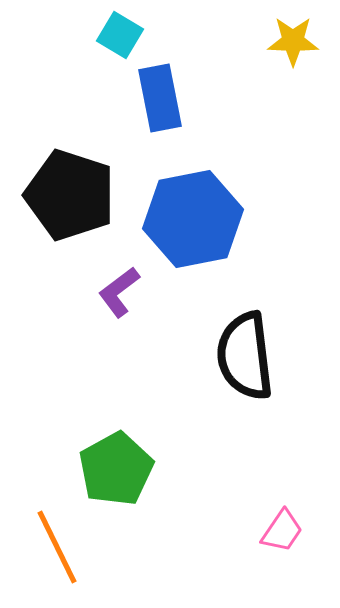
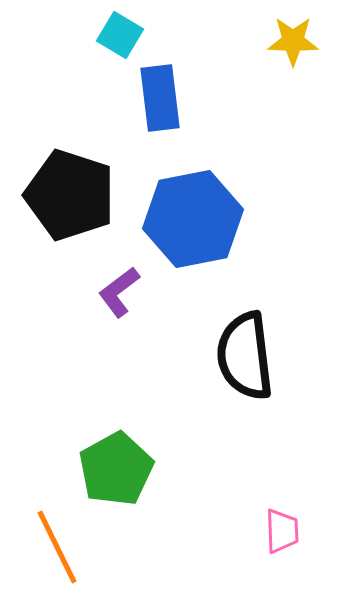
blue rectangle: rotated 4 degrees clockwise
pink trapezoid: rotated 36 degrees counterclockwise
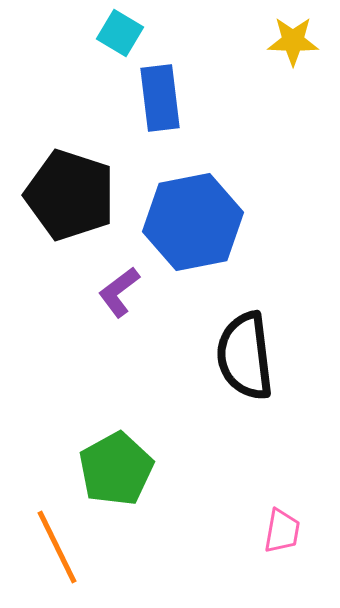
cyan square: moved 2 px up
blue hexagon: moved 3 px down
pink trapezoid: rotated 12 degrees clockwise
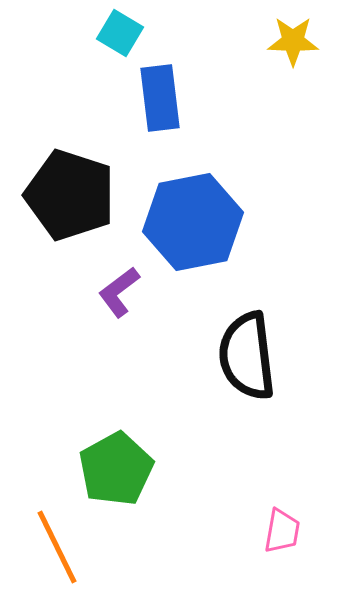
black semicircle: moved 2 px right
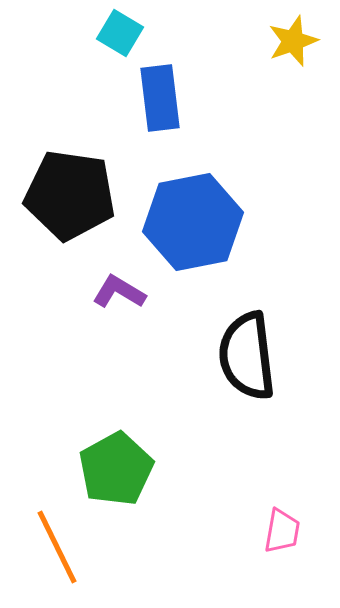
yellow star: rotated 21 degrees counterclockwise
black pentagon: rotated 10 degrees counterclockwise
purple L-shape: rotated 68 degrees clockwise
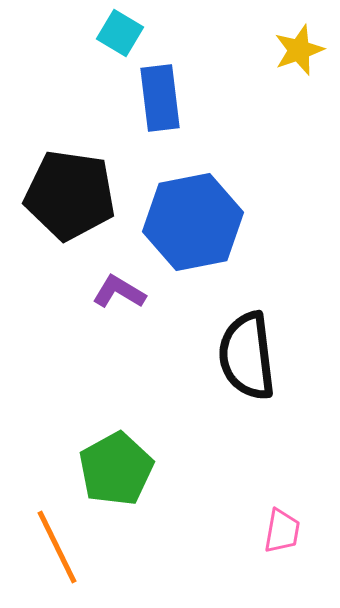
yellow star: moved 6 px right, 9 px down
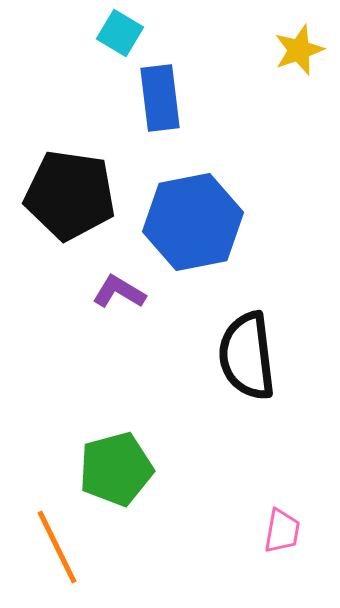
green pentagon: rotated 14 degrees clockwise
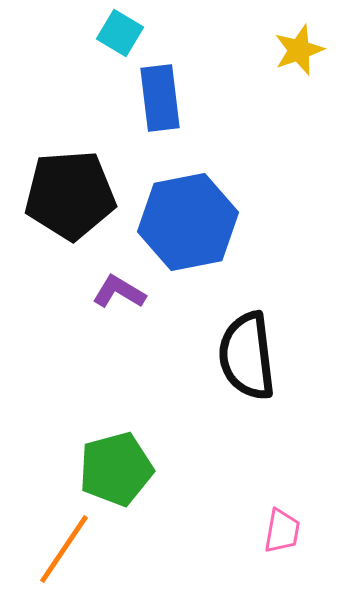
black pentagon: rotated 12 degrees counterclockwise
blue hexagon: moved 5 px left
orange line: moved 7 px right, 2 px down; rotated 60 degrees clockwise
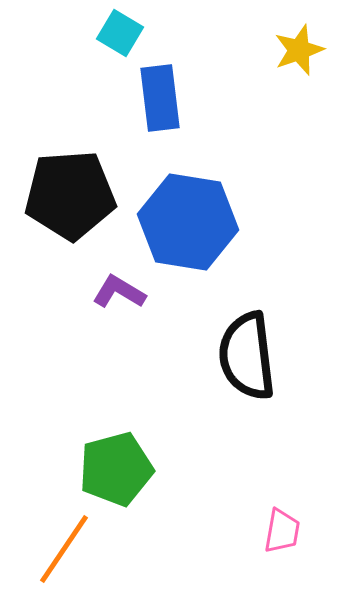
blue hexagon: rotated 20 degrees clockwise
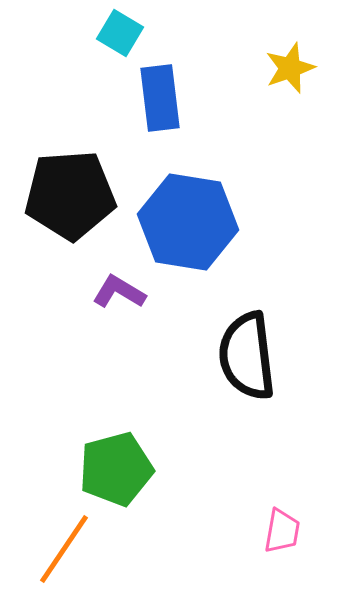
yellow star: moved 9 px left, 18 px down
